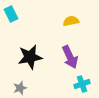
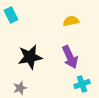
cyan rectangle: moved 1 px down
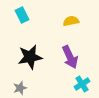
cyan rectangle: moved 11 px right
cyan cross: rotated 14 degrees counterclockwise
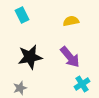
purple arrow: rotated 15 degrees counterclockwise
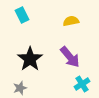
black star: moved 2 px down; rotated 25 degrees counterclockwise
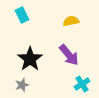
purple arrow: moved 1 px left, 2 px up
gray star: moved 2 px right, 3 px up
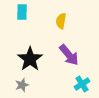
cyan rectangle: moved 3 px up; rotated 28 degrees clockwise
yellow semicircle: moved 10 px left; rotated 70 degrees counterclockwise
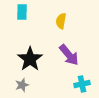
cyan cross: rotated 21 degrees clockwise
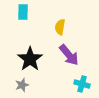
cyan rectangle: moved 1 px right
yellow semicircle: moved 1 px left, 6 px down
cyan cross: rotated 28 degrees clockwise
